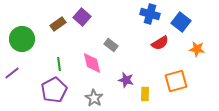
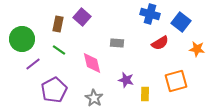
brown rectangle: rotated 42 degrees counterclockwise
gray rectangle: moved 6 px right, 2 px up; rotated 32 degrees counterclockwise
green line: moved 14 px up; rotated 48 degrees counterclockwise
purple line: moved 21 px right, 9 px up
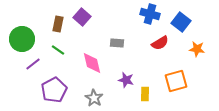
green line: moved 1 px left
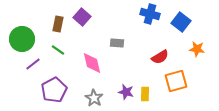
red semicircle: moved 14 px down
purple star: moved 12 px down
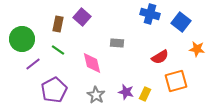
yellow rectangle: rotated 24 degrees clockwise
gray star: moved 2 px right, 3 px up
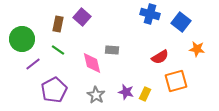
gray rectangle: moved 5 px left, 7 px down
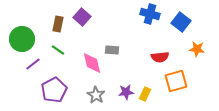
red semicircle: rotated 24 degrees clockwise
purple star: rotated 21 degrees counterclockwise
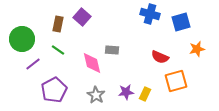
blue square: rotated 36 degrees clockwise
orange star: rotated 21 degrees counterclockwise
red semicircle: rotated 30 degrees clockwise
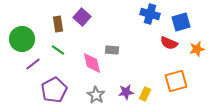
brown rectangle: rotated 21 degrees counterclockwise
red semicircle: moved 9 px right, 14 px up
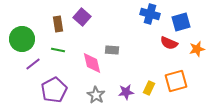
green line: rotated 24 degrees counterclockwise
yellow rectangle: moved 4 px right, 6 px up
